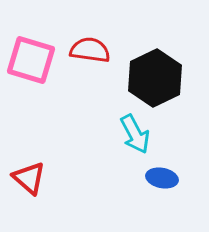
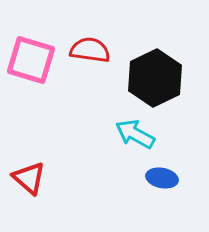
cyan arrow: rotated 147 degrees clockwise
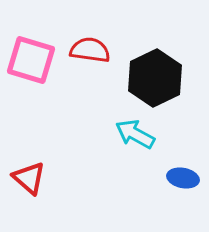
blue ellipse: moved 21 px right
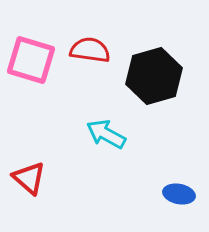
black hexagon: moved 1 px left, 2 px up; rotated 10 degrees clockwise
cyan arrow: moved 29 px left
blue ellipse: moved 4 px left, 16 px down
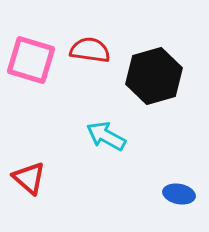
cyan arrow: moved 2 px down
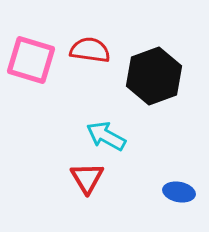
black hexagon: rotated 4 degrees counterclockwise
red triangle: moved 58 px right; rotated 18 degrees clockwise
blue ellipse: moved 2 px up
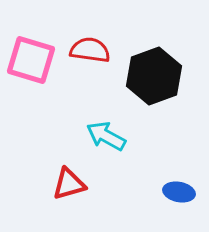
red triangle: moved 18 px left, 6 px down; rotated 45 degrees clockwise
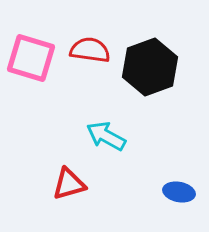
pink square: moved 2 px up
black hexagon: moved 4 px left, 9 px up
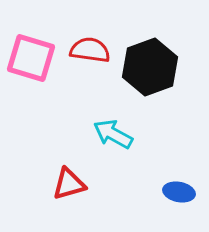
cyan arrow: moved 7 px right, 2 px up
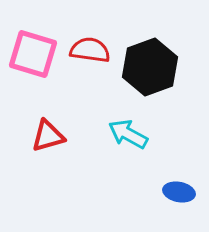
pink square: moved 2 px right, 4 px up
cyan arrow: moved 15 px right
red triangle: moved 21 px left, 48 px up
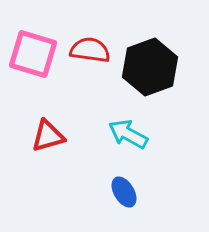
blue ellipse: moved 55 px left; rotated 48 degrees clockwise
